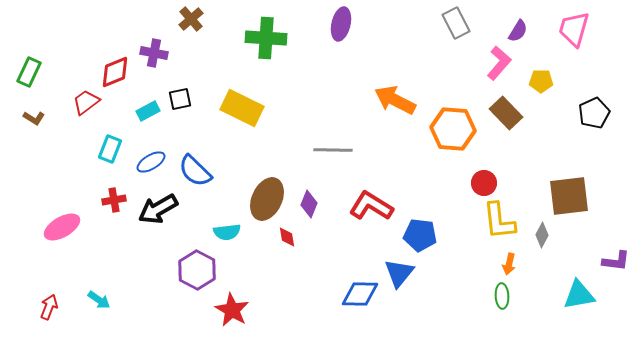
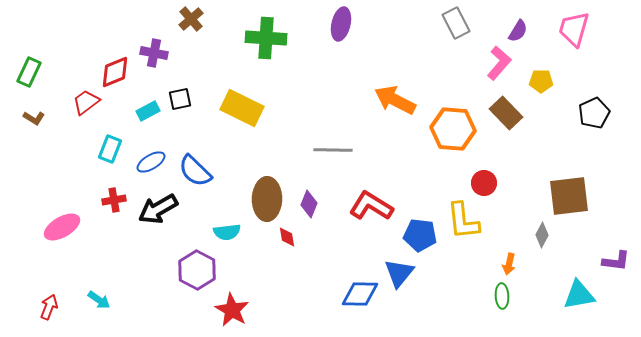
brown ellipse at (267, 199): rotated 24 degrees counterclockwise
yellow L-shape at (499, 221): moved 36 px left
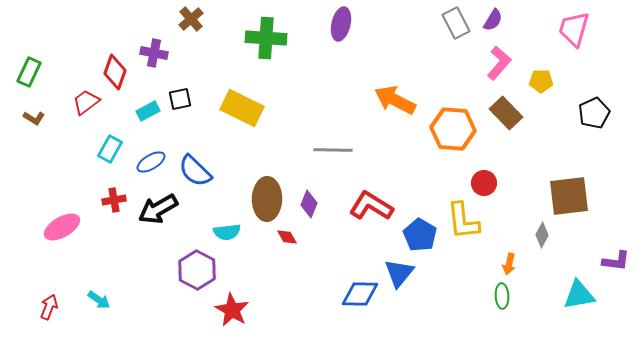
purple semicircle at (518, 31): moved 25 px left, 11 px up
red diamond at (115, 72): rotated 48 degrees counterclockwise
cyan rectangle at (110, 149): rotated 8 degrees clockwise
blue pentagon at (420, 235): rotated 24 degrees clockwise
red diamond at (287, 237): rotated 20 degrees counterclockwise
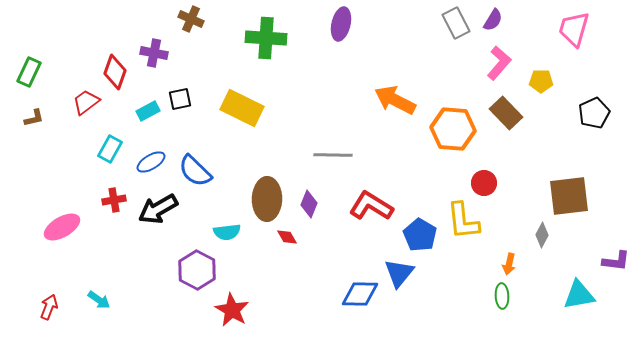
brown cross at (191, 19): rotated 25 degrees counterclockwise
brown L-shape at (34, 118): rotated 45 degrees counterclockwise
gray line at (333, 150): moved 5 px down
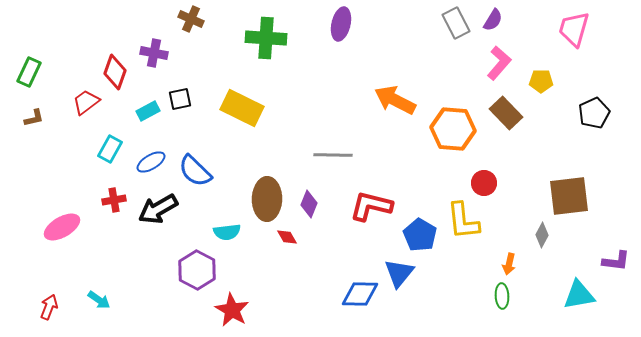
red L-shape at (371, 206): rotated 18 degrees counterclockwise
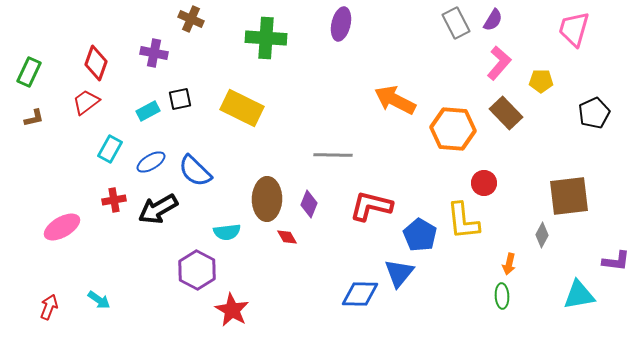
red diamond at (115, 72): moved 19 px left, 9 px up
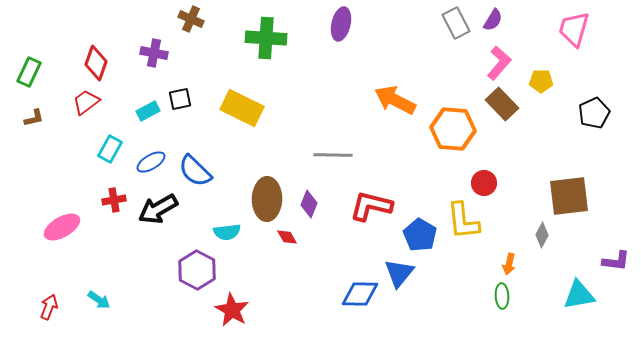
brown rectangle at (506, 113): moved 4 px left, 9 px up
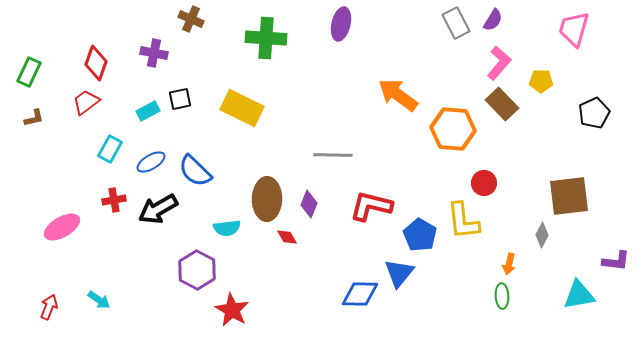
orange arrow at (395, 100): moved 3 px right, 5 px up; rotated 9 degrees clockwise
cyan semicircle at (227, 232): moved 4 px up
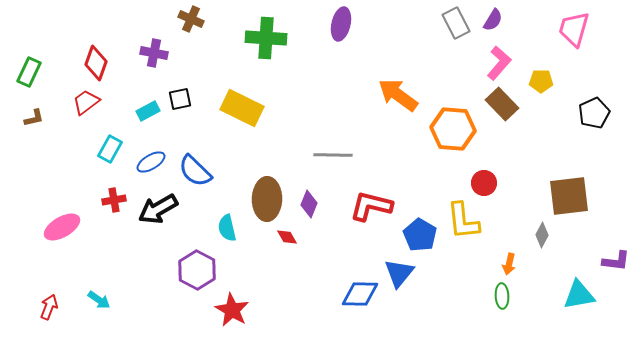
cyan semicircle at (227, 228): rotated 84 degrees clockwise
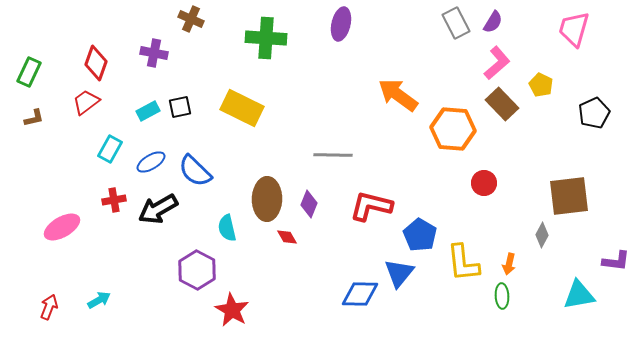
purple semicircle at (493, 20): moved 2 px down
pink L-shape at (499, 63): moved 2 px left; rotated 8 degrees clockwise
yellow pentagon at (541, 81): moved 4 px down; rotated 25 degrees clockwise
black square at (180, 99): moved 8 px down
yellow L-shape at (463, 221): moved 42 px down
cyan arrow at (99, 300): rotated 65 degrees counterclockwise
